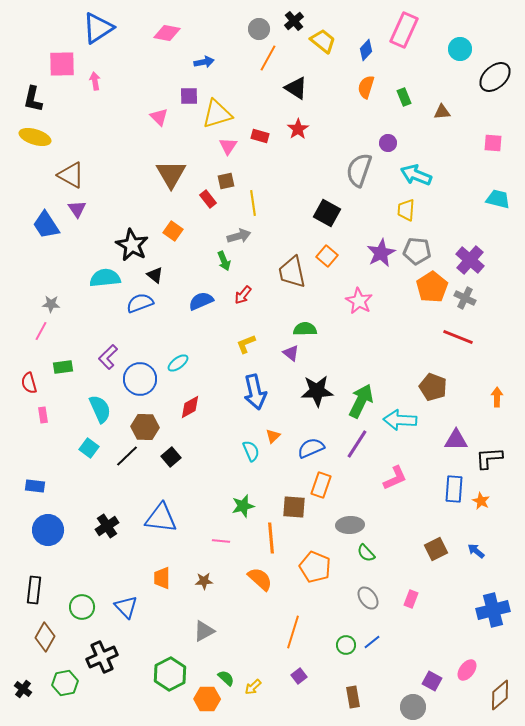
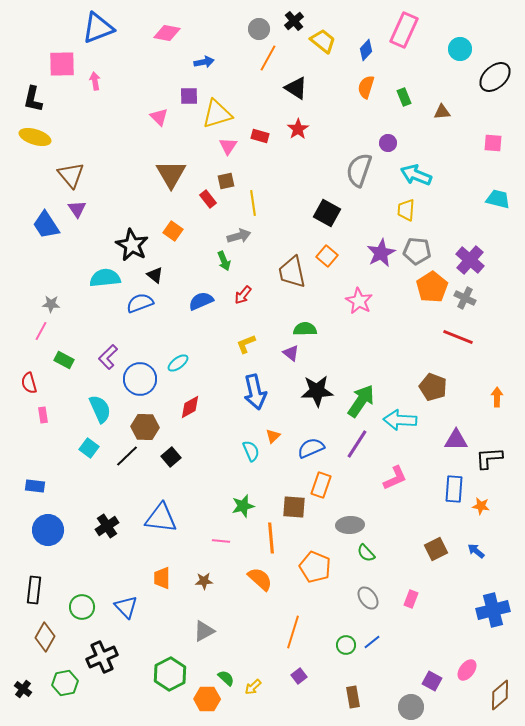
blue triangle at (98, 28): rotated 12 degrees clockwise
brown triangle at (71, 175): rotated 20 degrees clockwise
green rectangle at (63, 367): moved 1 px right, 7 px up; rotated 36 degrees clockwise
green arrow at (361, 401): rotated 8 degrees clockwise
orange star at (481, 501): moved 5 px down; rotated 18 degrees counterclockwise
gray circle at (413, 707): moved 2 px left
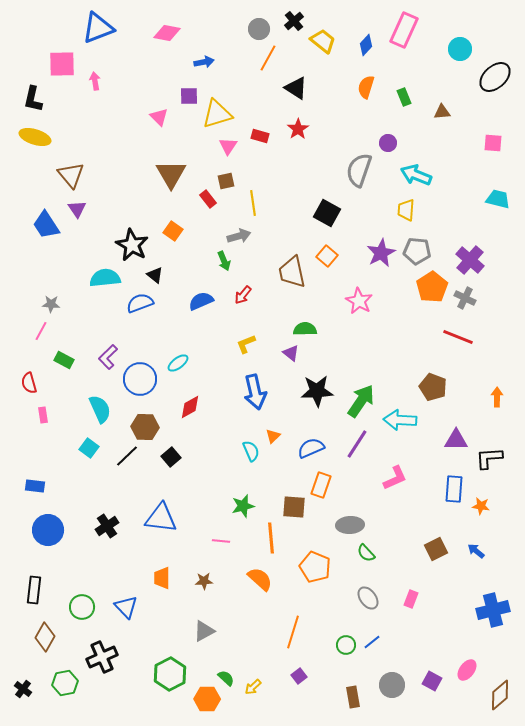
blue diamond at (366, 50): moved 5 px up
gray circle at (411, 707): moved 19 px left, 22 px up
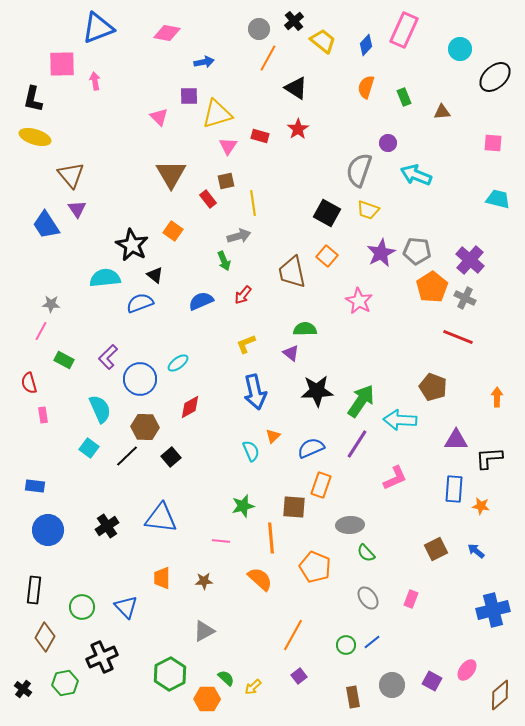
yellow trapezoid at (406, 210): moved 38 px left; rotated 75 degrees counterclockwise
orange line at (293, 632): moved 3 px down; rotated 12 degrees clockwise
